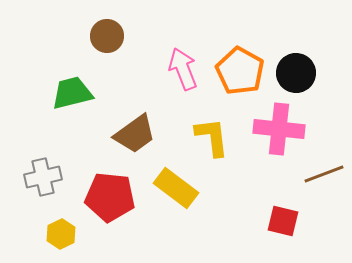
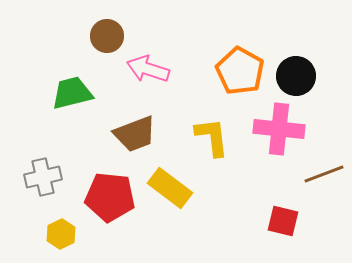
pink arrow: moved 35 px left; rotated 51 degrees counterclockwise
black circle: moved 3 px down
brown trapezoid: rotated 15 degrees clockwise
yellow rectangle: moved 6 px left
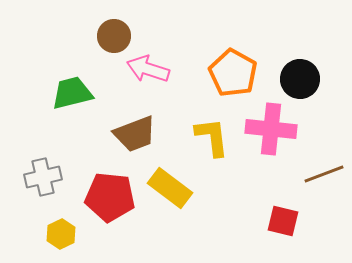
brown circle: moved 7 px right
orange pentagon: moved 7 px left, 2 px down
black circle: moved 4 px right, 3 px down
pink cross: moved 8 px left
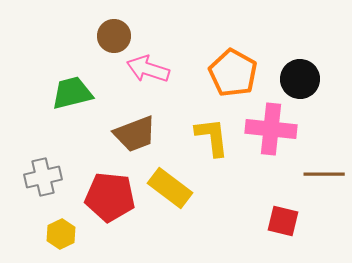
brown line: rotated 21 degrees clockwise
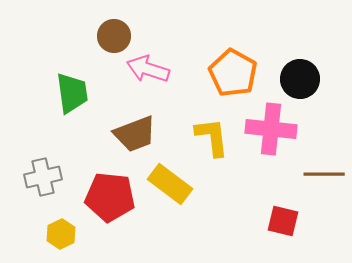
green trapezoid: rotated 96 degrees clockwise
yellow rectangle: moved 4 px up
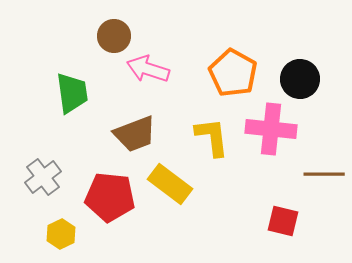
gray cross: rotated 24 degrees counterclockwise
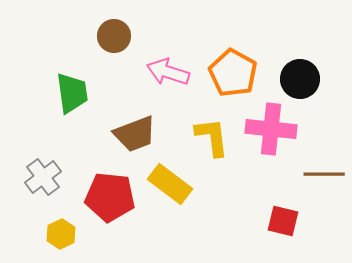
pink arrow: moved 20 px right, 3 px down
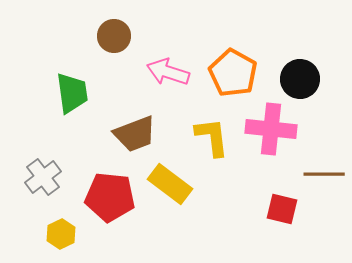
red square: moved 1 px left, 12 px up
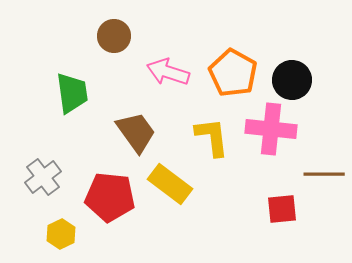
black circle: moved 8 px left, 1 px down
brown trapezoid: moved 1 px right, 2 px up; rotated 105 degrees counterclockwise
red square: rotated 20 degrees counterclockwise
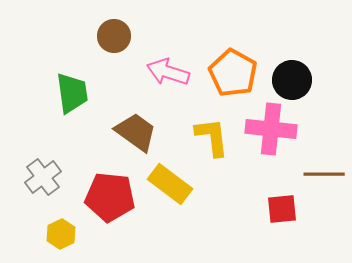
brown trapezoid: rotated 18 degrees counterclockwise
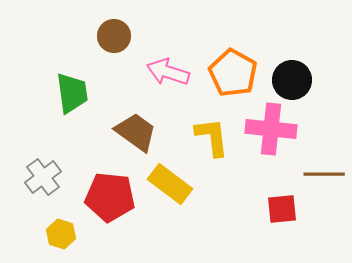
yellow hexagon: rotated 16 degrees counterclockwise
